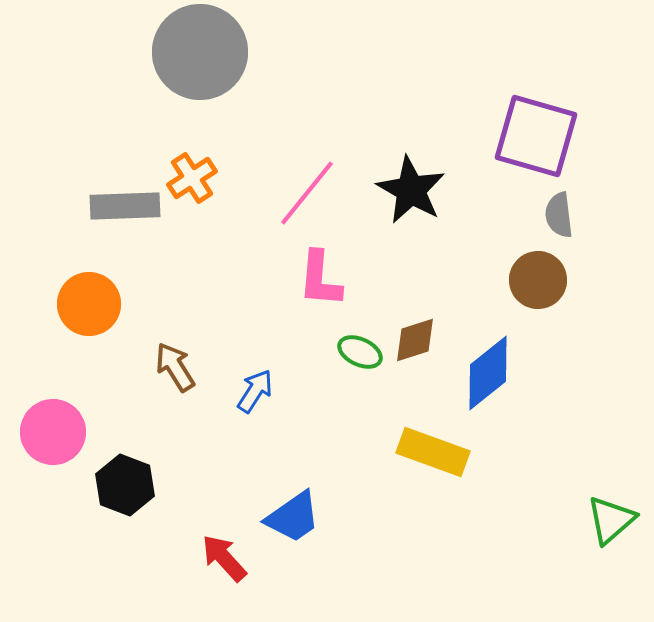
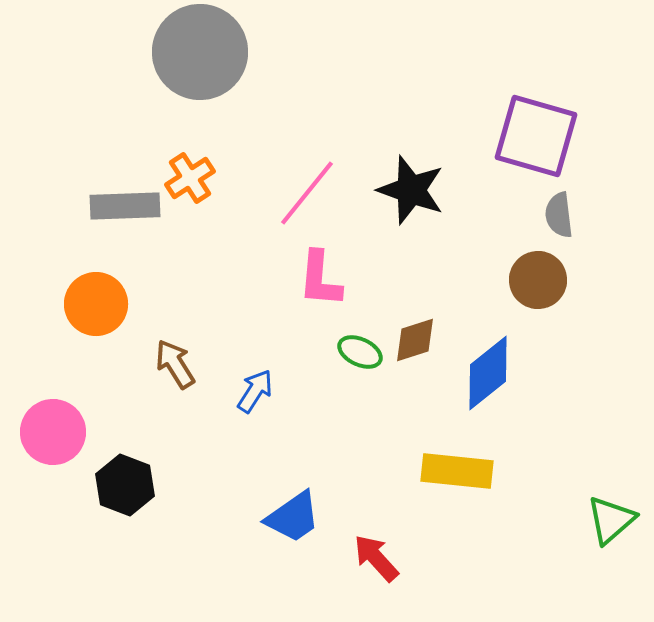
orange cross: moved 2 px left
black star: rotated 10 degrees counterclockwise
orange circle: moved 7 px right
brown arrow: moved 3 px up
yellow rectangle: moved 24 px right, 19 px down; rotated 14 degrees counterclockwise
red arrow: moved 152 px right
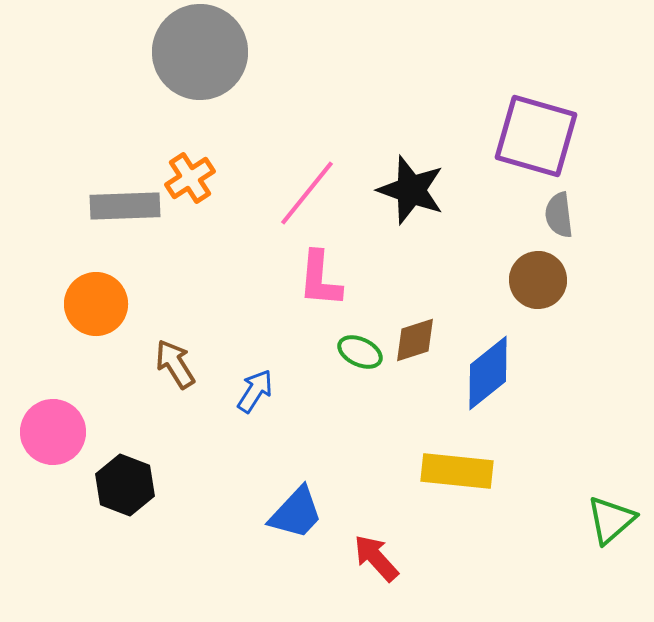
blue trapezoid: moved 3 px right, 4 px up; rotated 12 degrees counterclockwise
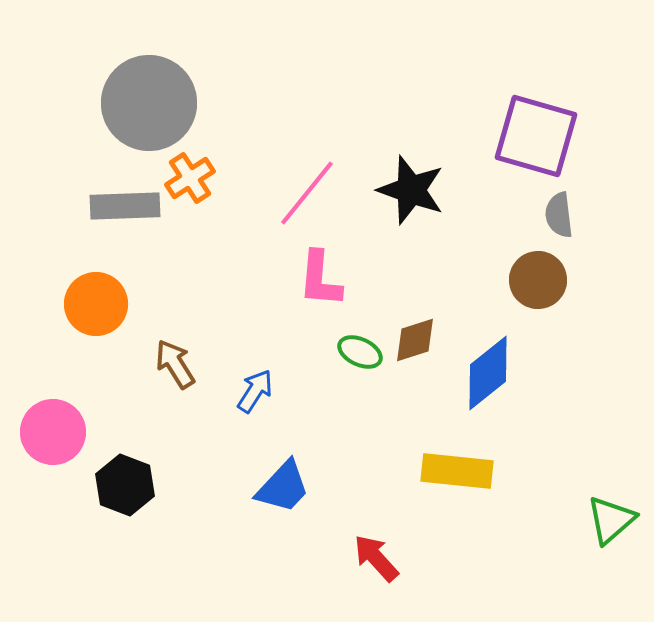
gray circle: moved 51 px left, 51 px down
blue trapezoid: moved 13 px left, 26 px up
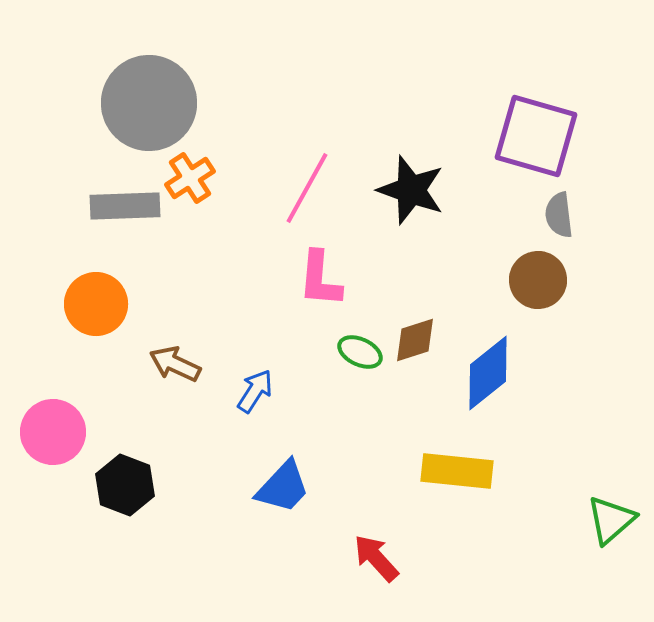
pink line: moved 5 px up; rotated 10 degrees counterclockwise
brown arrow: rotated 33 degrees counterclockwise
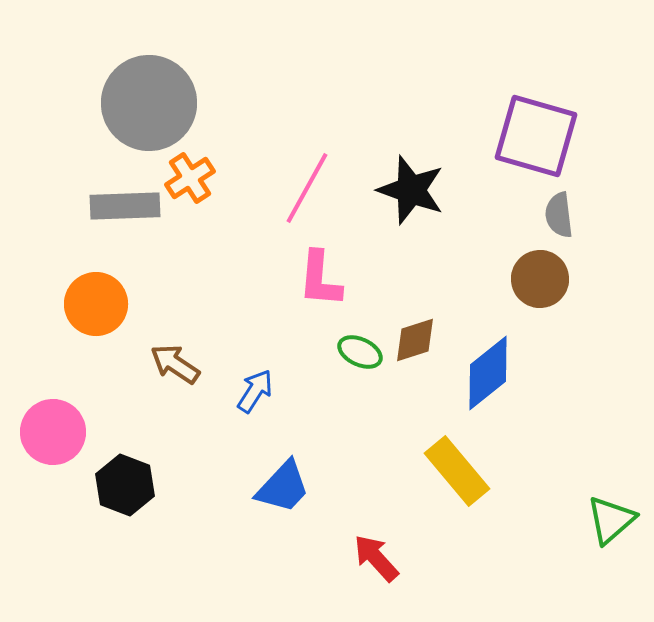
brown circle: moved 2 px right, 1 px up
brown arrow: rotated 9 degrees clockwise
yellow rectangle: rotated 44 degrees clockwise
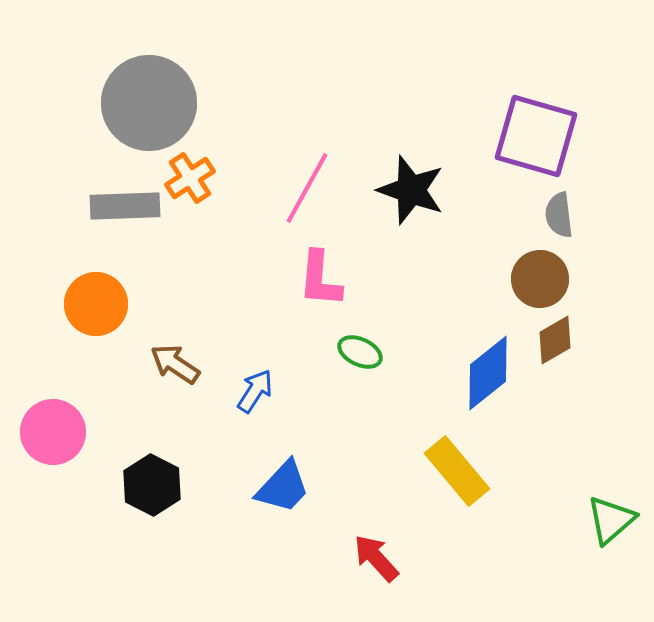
brown diamond: moved 140 px right; rotated 12 degrees counterclockwise
black hexagon: moved 27 px right; rotated 6 degrees clockwise
